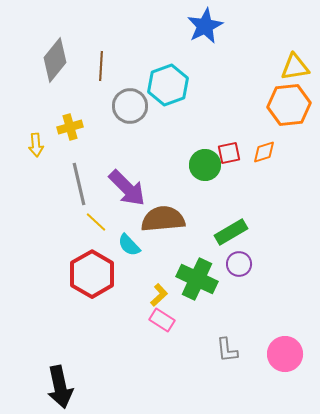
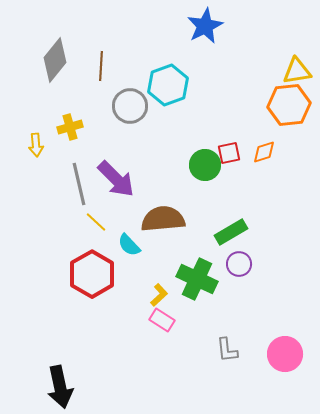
yellow triangle: moved 2 px right, 4 px down
purple arrow: moved 11 px left, 9 px up
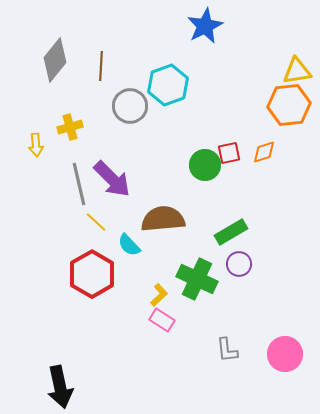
purple arrow: moved 4 px left
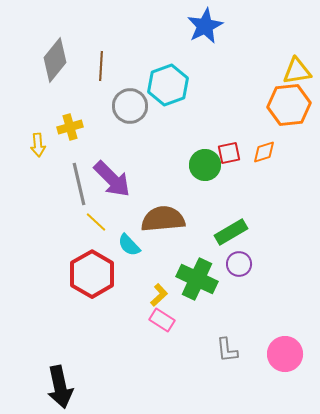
yellow arrow: moved 2 px right
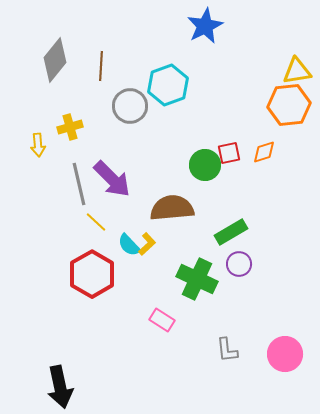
brown semicircle: moved 9 px right, 11 px up
yellow L-shape: moved 12 px left, 51 px up
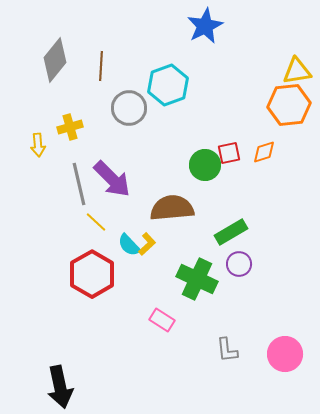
gray circle: moved 1 px left, 2 px down
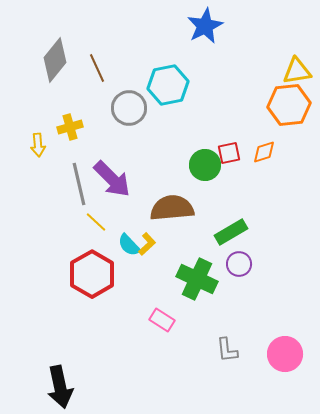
brown line: moved 4 px left, 2 px down; rotated 28 degrees counterclockwise
cyan hexagon: rotated 9 degrees clockwise
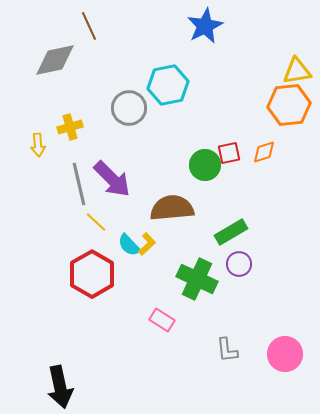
gray diamond: rotated 39 degrees clockwise
brown line: moved 8 px left, 42 px up
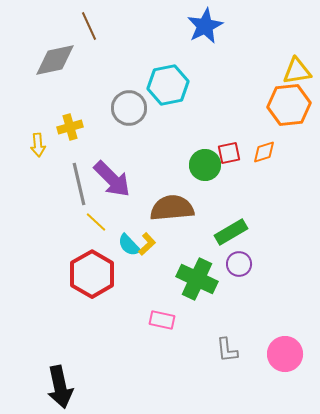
pink rectangle: rotated 20 degrees counterclockwise
